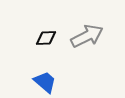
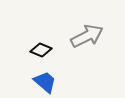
black diamond: moved 5 px left, 12 px down; rotated 25 degrees clockwise
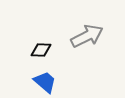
black diamond: rotated 20 degrees counterclockwise
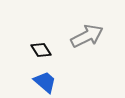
black diamond: rotated 55 degrees clockwise
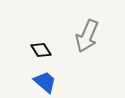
gray arrow: rotated 140 degrees clockwise
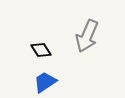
blue trapezoid: rotated 75 degrees counterclockwise
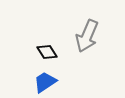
black diamond: moved 6 px right, 2 px down
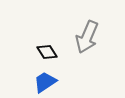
gray arrow: moved 1 px down
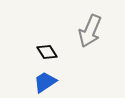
gray arrow: moved 3 px right, 6 px up
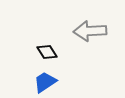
gray arrow: rotated 64 degrees clockwise
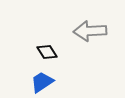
blue trapezoid: moved 3 px left
